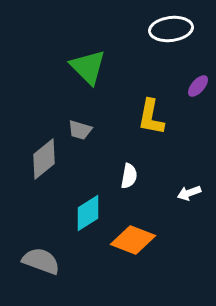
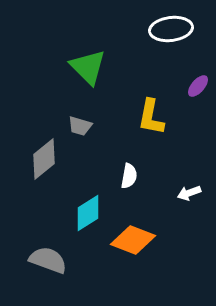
gray trapezoid: moved 4 px up
gray semicircle: moved 7 px right, 1 px up
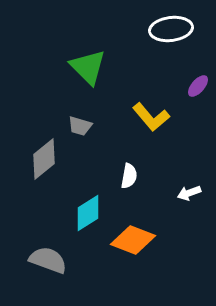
yellow L-shape: rotated 51 degrees counterclockwise
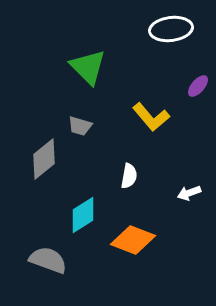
cyan diamond: moved 5 px left, 2 px down
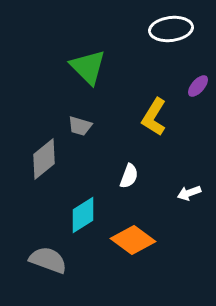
yellow L-shape: moved 3 px right; rotated 72 degrees clockwise
white semicircle: rotated 10 degrees clockwise
orange diamond: rotated 15 degrees clockwise
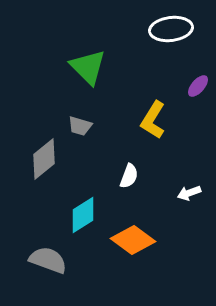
yellow L-shape: moved 1 px left, 3 px down
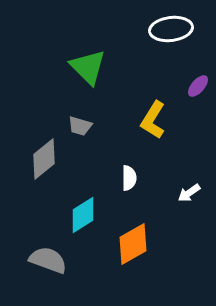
white semicircle: moved 2 px down; rotated 20 degrees counterclockwise
white arrow: rotated 15 degrees counterclockwise
orange diamond: moved 4 px down; rotated 66 degrees counterclockwise
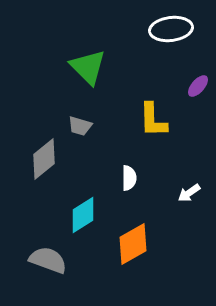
yellow L-shape: rotated 33 degrees counterclockwise
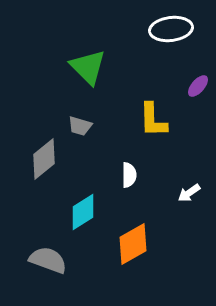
white semicircle: moved 3 px up
cyan diamond: moved 3 px up
